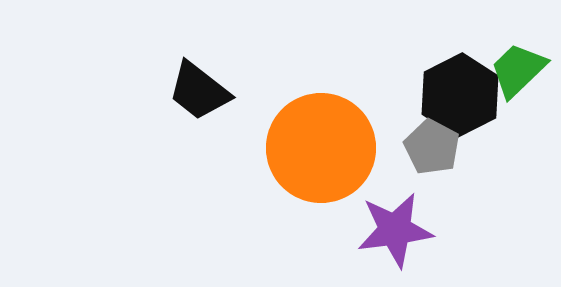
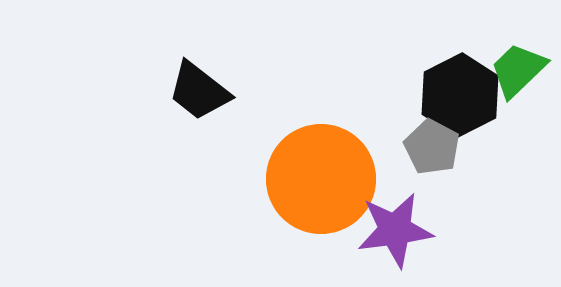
orange circle: moved 31 px down
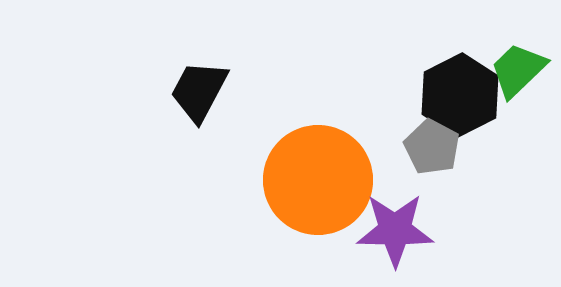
black trapezoid: rotated 80 degrees clockwise
orange circle: moved 3 px left, 1 px down
purple star: rotated 8 degrees clockwise
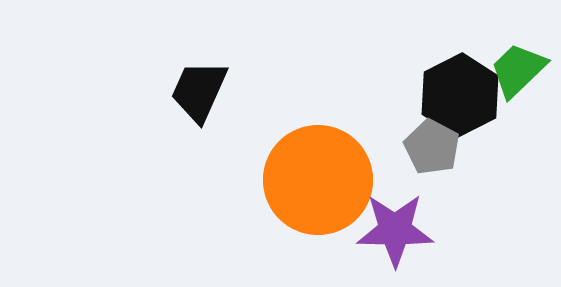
black trapezoid: rotated 4 degrees counterclockwise
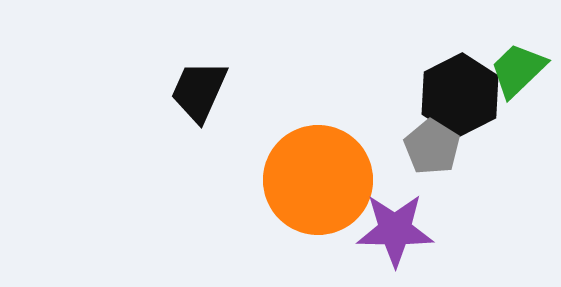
gray pentagon: rotated 4 degrees clockwise
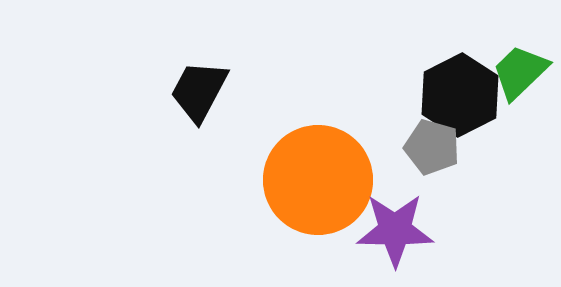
green trapezoid: moved 2 px right, 2 px down
black trapezoid: rotated 4 degrees clockwise
gray pentagon: rotated 16 degrees counterclockwise
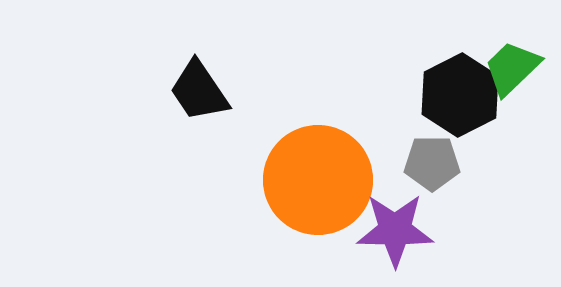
green trapezoid: moved 8 px left, 4 px up
black trapezoid: rotated 62 degrees counterclockwise
gray pentagon: moved 16 px down; rotated 16 degrees counterclockwise
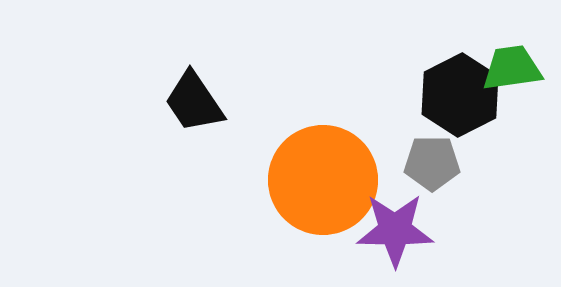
green trapezoid: rotated 36 degrees clockwise
black trapezoid: moved 5 px left, 11 px down
orange circle: moved 5 px right
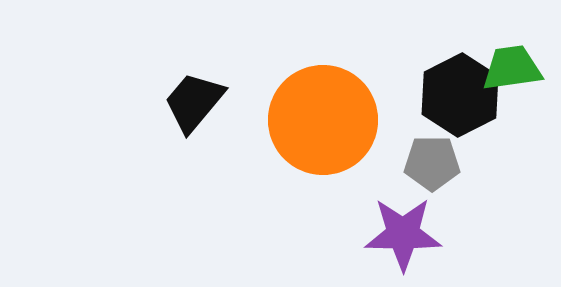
black trapezoid: rotated 74 degrees clockwise
orange circle: moved 60 px up
purple star: moved 8 px right, 4 px down
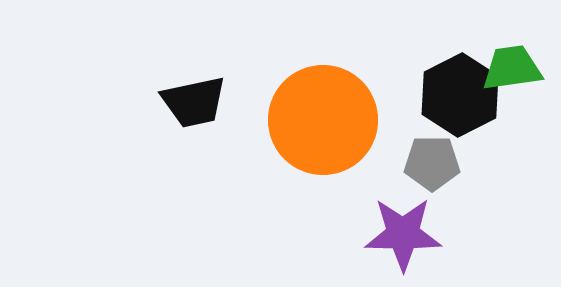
black trapezoid: rotated 142 degrees counterclockwise
